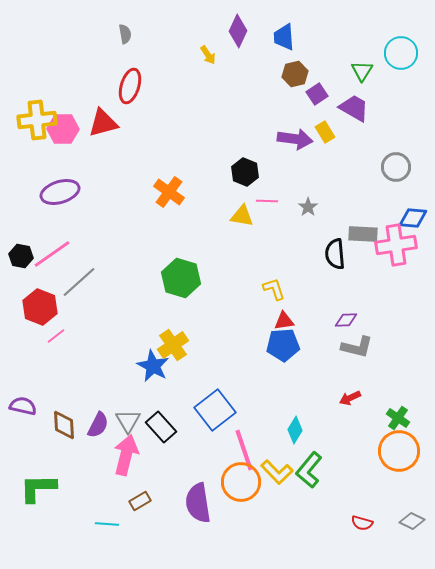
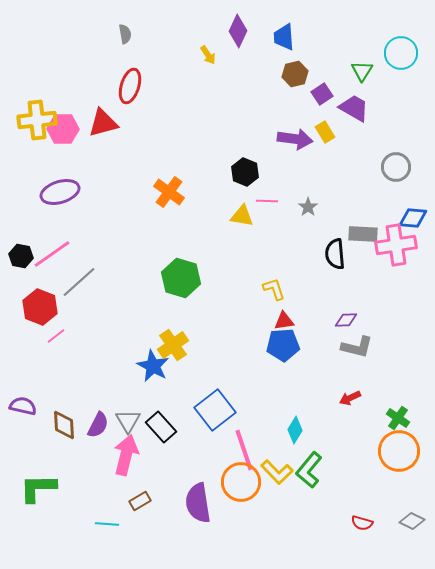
purple square at (317, 94): moved 5 px right
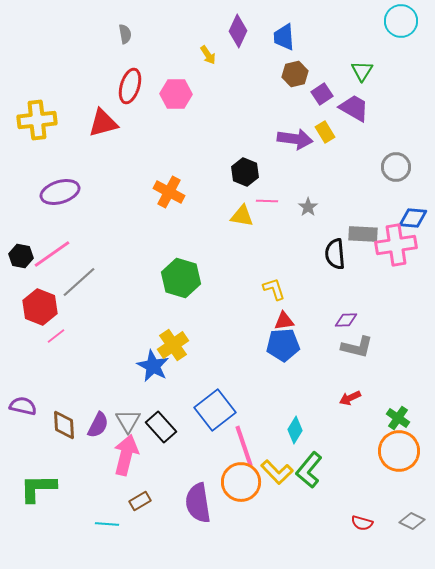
cyan circle at (401, 53): moved 32 px up
pink hexagon at (63, 129): moved 113 px right, 35 px up
orange cross at (169, 192): rotated 8 degrees counterclockwise
pink line at (244, 450): moved 4 px up
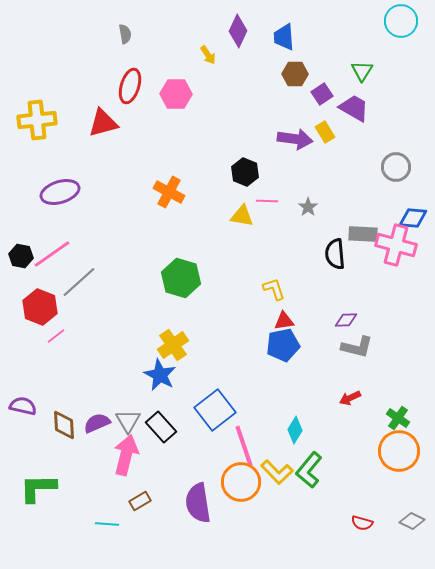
brown hexagon at (295, 74): rotated 15 degrees clockwise
pink cross at (396, 245): rotated 24 degrees clockwise
blue pentagon at (283, 345): rotated 8 degrees counterclockwise
blue star at (153, 366): moved 7 px right, 9 px down
purple semicircle at (98, 425): moved 1 px left, 2 px up; rotated 140 degrees counterclockwise
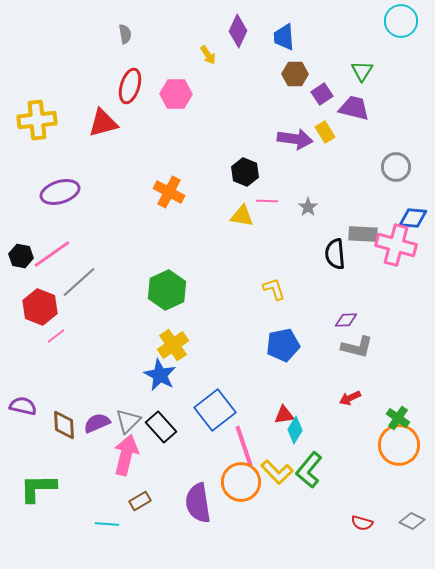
purple trapezoid at (354, 108): rotated 16 degrees counterclockwise
green hexagon at (181, 278): moved 14 px left, 12 px down; rotated 18 degrees clockwise
red triangle at (284, 321): moved 94 px down
gray triangle at (128, 421): rotated 16 degrees clockwise
orange circle at (399, 451): moved 6 px up
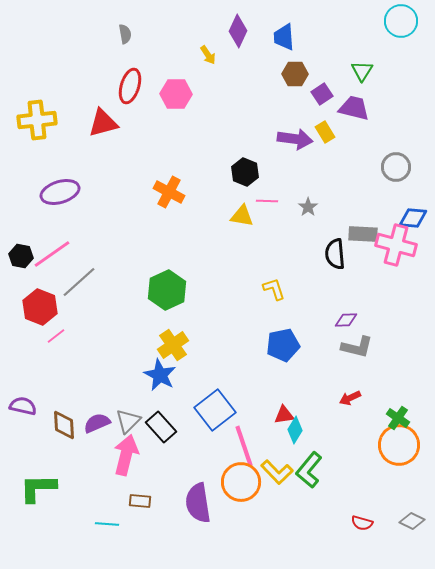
brown rectangle at (140, 501): rotated 35 degrees clockwise
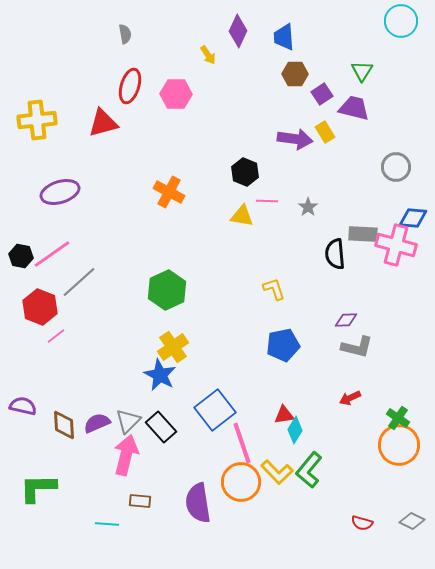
yellow cross at (173, 345): moved 2 px down
pink line at (244, 446): moved 2 px left, 3 px up
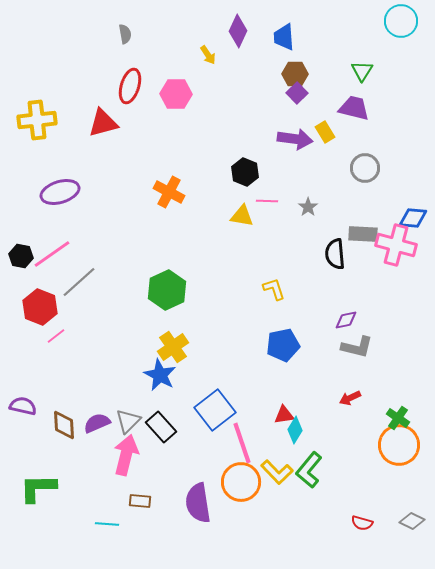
purple square at (322, 94): moved 25 px left, 1 px up; rotated 10 degrees counterclockwise
gray circle at (396, 167): moved 31 px left, 1 px down
purple diamond at (346, 320): rotated 10 degrees counterclockwise
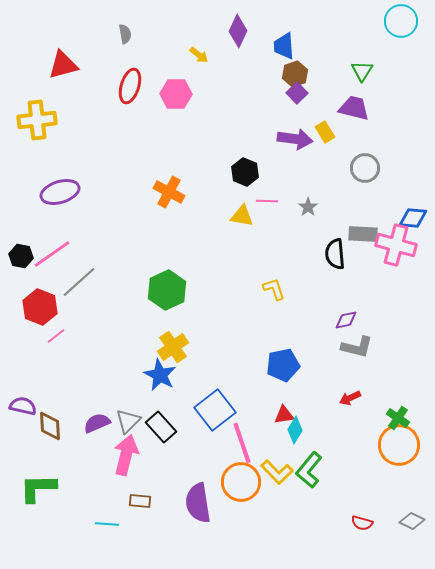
blue trapezoid at (284, 37): moved 9 px down
yellow arrow at (208, 55): moved 9 px left; rotated 18 degrees counterclockwise
brown hexagon at (295, 74): rotated 20 degrees counterclockwise
red triangle at (103, 123): moved 40 px left, 58 px up
blue pentagon at (283, 345): moved 20 px down
brown diamond at (64, 425): moved 14 px left, 1 px down
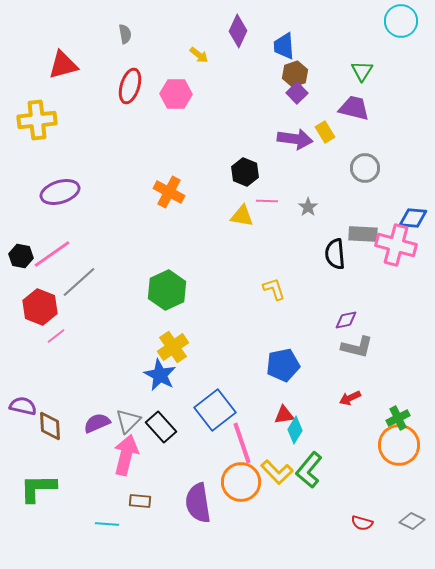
green cross at (398, 418): rotated 30 degrees clockwise
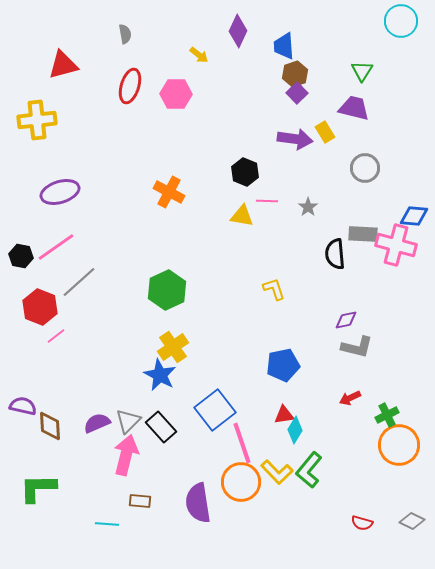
blue diamond at (413, 218): moved 1 px right, 2 px up
pink line at (52, 254): moved 4 px right, 7 px up
green cross at (398, 418): moved 11 px left, 3 px up
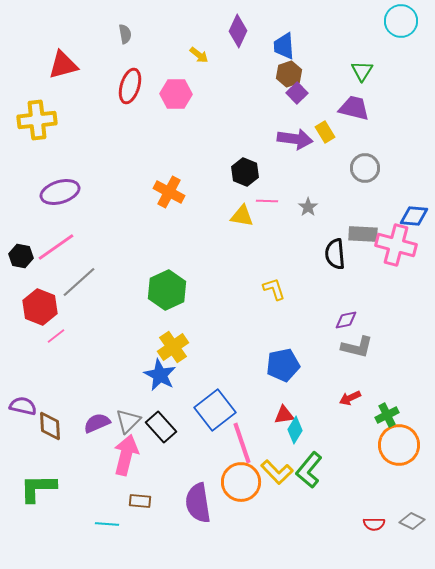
brown hexagon at (295, 74): moved 6 px left
red semicircle at (362, 523): moved 12 px right, 1 px down; rotated 15 degrees counterclockwise
